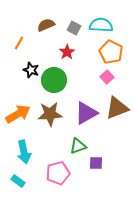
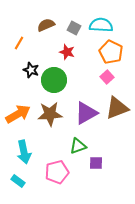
red star: rotated 21 degrees counterclockwise
pink pentagon: moved 1 px left, 1 px up
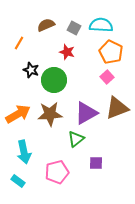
green triangle: moved 2 px left, 7 px up; rotated 18 degrees counterclockwise
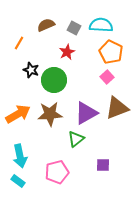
red star: rotated 28 degrees clockwise
cyan arrow: moved 4 px left, 4 px down
purple square: moved 7 px right, 2 px down
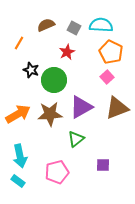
purple triangle: moved 5 px left, 6 px up
